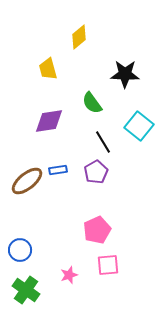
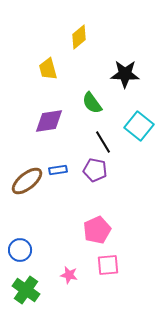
purple pentagon: moved 1 px left, 2 px up; rotated 30 degrees counterclockwise
pink star: rotated 30 degrees clockwise
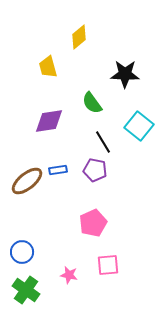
yellow trapezoid: moved 2 px up
pink pentagon: moved 4 px left, 7 px up
blue circle: moved 2 px right, 2 px down
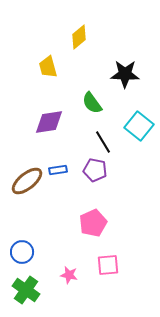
purple diamond: moved 1 px down
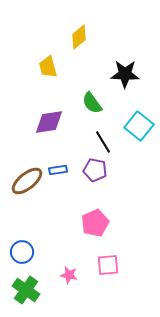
pink pentagon: moved 2 px right
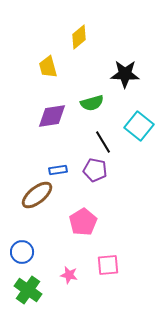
green semicircle: rotated 70 degrees counterclockwise
purple diamond: moved 3 px right, 6 px up
brown ellipse: moved 10 px right, 14 px down
pink pentagon: moved 12 px left, 1 px up; rotated 8 degrees counterclockwise
green cross: moved 2 px right
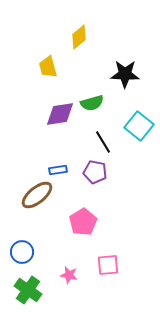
purple diamond: moved 8 px right, 2 px up
purple pentagon: moved 2 px down
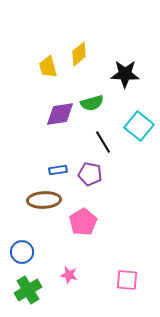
yellow diamond: moved 17 px down
purple pentagon: moved 5 px left, 2 px down
brown ellipse: moved 7 px right, 5 px down; rotated 36 degrees clockwise
pink square: moved 19 px right, 15 px down; rotated 10 degrees clockwise
green cross: rotated 24 degrees clockwise
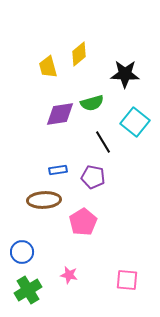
cyan square: moved 4 px left, 4 px up
purple pentagon: moved 3 px right, 3 px down
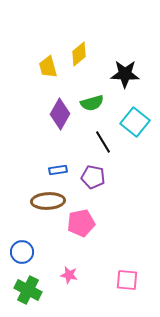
purple diamond: rotated 52 degrees counterclockwise
brown ellipse: moved 4 px right, 1 px down
pink pentagon: moved 2 px left, 1 px down; rotated 20 degrees clockwise
green cross: rotated 32 degrees counterclockwise
